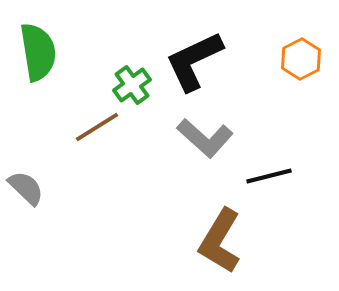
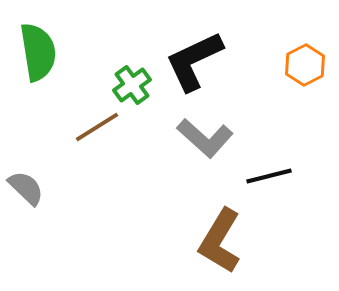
orange hexagon: moved 4 px right, 6 px down
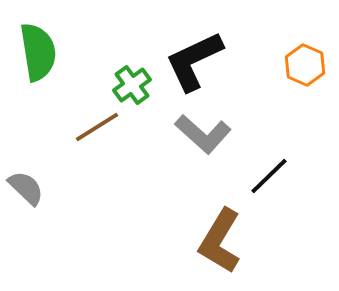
orange hexagon: rotated 9 degrees counterclockwise
gray L-shape: moved 2 px left, 4 px up
black line: rotated 30 degrees counterclockwise
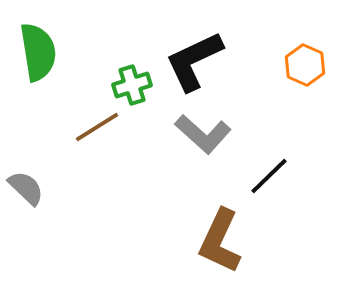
green cross: rotated 18 degrees clockwise
brown L-shape: rotated 6 degrees counterclockwise
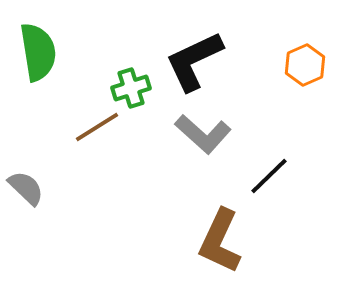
orange hexagon: rotated 12 degrees clockwise
green cross: moved 1 px left, 3 px down
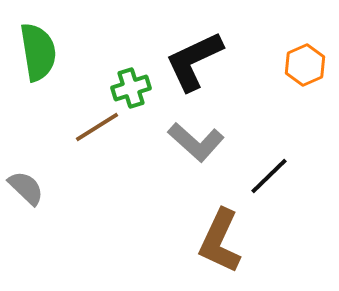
gray L-shape: moved 7 px left, 8 px down
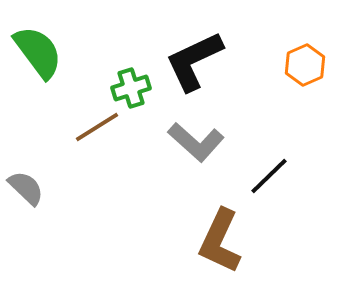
green semicircle: rotated 28 degrees counterclockwise
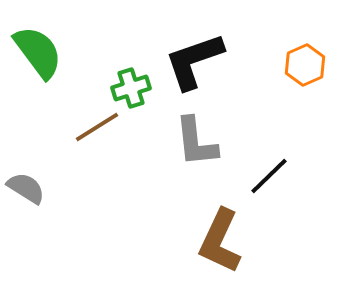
black L-shape: rotated 6 degrees clockwise
gray L-shape: rotated 42 degrees clockwise
gray semicircle: rotated 12 degrees counterclockwise
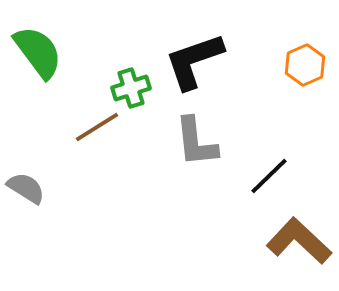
brown L-shape: moved 79 px right; rotated 108 degrees clockwise
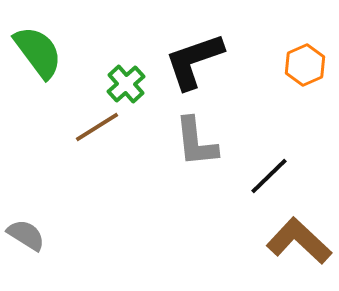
green cross: moved 5 px left, 4 px up; rotated 24 degrees counterclockwise
gray semicircle: moved 47 px down
